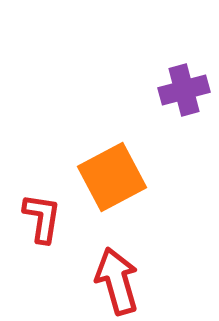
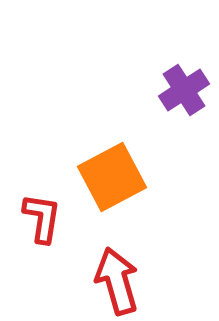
purple cross: rotated 18 degrees counterclockwise
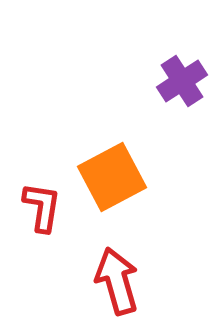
purple cross: moved 2 px left, 9 px up
red L-shape: moved 11 px up
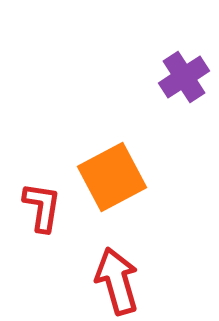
purple cross: moved 2 px right, 4 px up
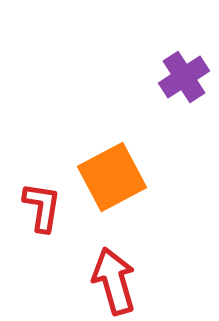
red arrow: moved 3 px left
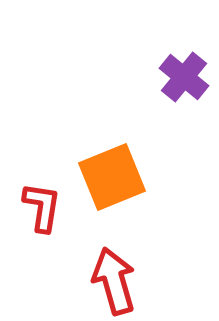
purple cross: rotated 18 degrees counterclockwise
orange square: rotated 6 degrees clockwise
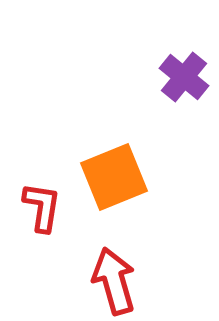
orange square: moved 2 px right
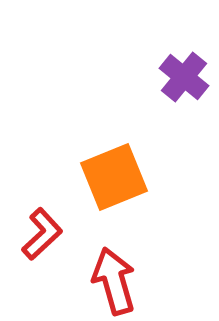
red L-shape: moved 27 px down; rotated 38 degrees clockwise
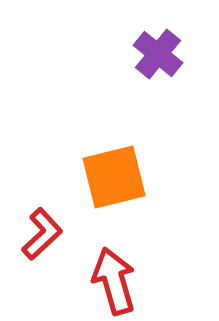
purple cross: moved 26 px left, 23 px up
orange square: rotated 8 degrees clockwise
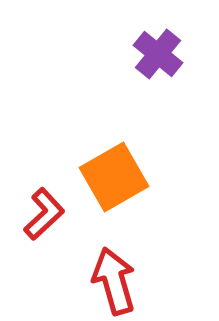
orange square: rotated 16 degrees counterclockwise
red L-shape: moved 2 px right, 20 px up
